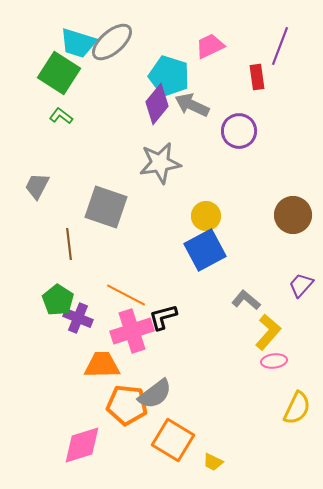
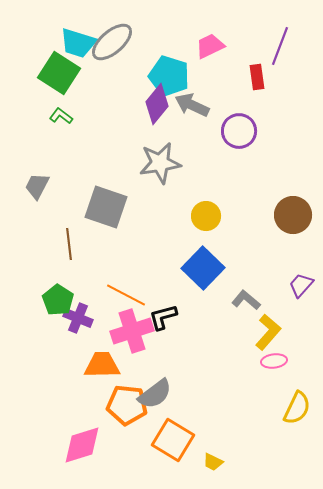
blue square: moved 2 px left, 18 px down; rotated 18 degrees counterclockwise
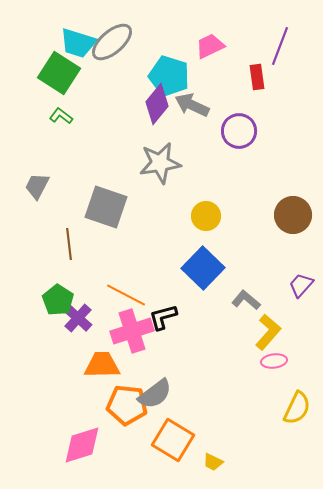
purple cross: rotated 20 degrees clockwise
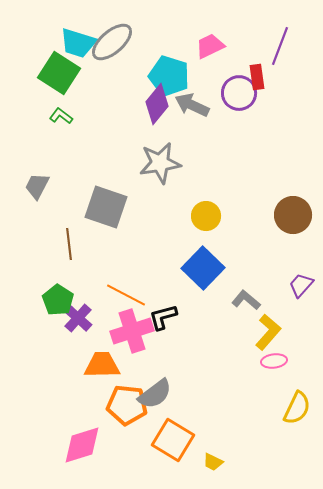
purple circle: moved 38 px up
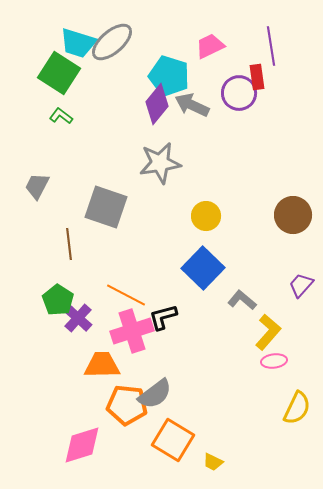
purple line: moved 9 px left; rotated 30 degrees counterclockwise
gray L-shape: moved 4 px left
